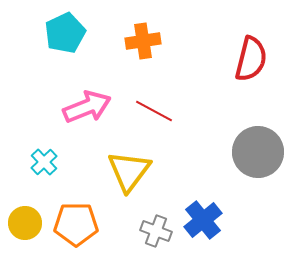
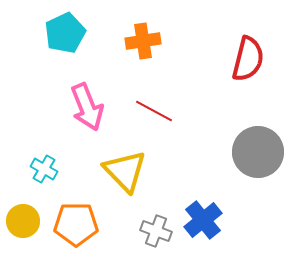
red semicircle: moved 3 px left
pink arrow: rotated 90 degrees clockwise
cyan cross: moved 7 px down; rotated 16 degrees counterclockwise
yellow triangle: moved 4 px left; rotated 21 degrees counterclockwise
yellow circle: moved 2 px left, 2 px up
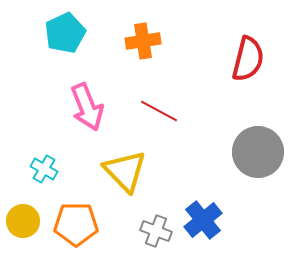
red line: moved 5 px right
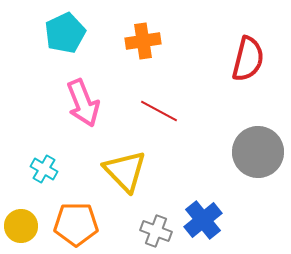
pink arrow: moved 4 px left, 4 px up
yellow circle: moved 2 px left, 5 px down
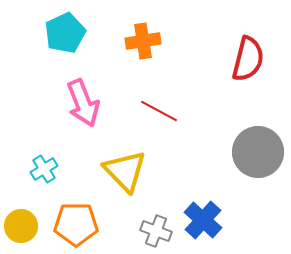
cyan cross: rotated 28 degrees clockwise
blue cross: rotated 9 degrees counterclockwise
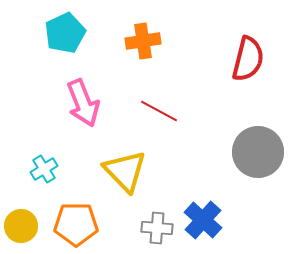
gray cross: moved 1 px right, 3 px up; rotated 16 degrees counterclockwise
